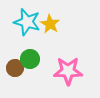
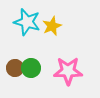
yellow star: moved 2 px right, 2 px down; rotated 18 degrees clockwise
green circle: moved 1 px right, 9 px down
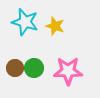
cyan star: moved 2 px left
yellow star: moved 3 px right; rotated 30 degrees counterclockwise
green circle: moved 3 px right
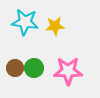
cyan star: rotated 8 degrees counterclockwise
yellow star: rotated 24 degrees counterclockwise
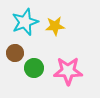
cyan star: rotated 28 degrees counterclockwise
brown circle: moved 15 px up
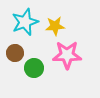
pink star: moved 1 px left, 16 px up
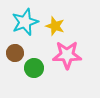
yellow star: rotated 24 degrees clockwise
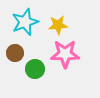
yellow star: moved 3 px right, 1 px up; rotated 24 degrees counterclockwise
pink star: moved 2 px left, 1 px up
green circle: moved 1 px right, 1 px down
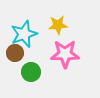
cyan star: moved 1 px left, 12 px down
green circle: moved 4 px left, 3 px down
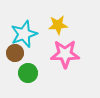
green circle: moved 3 px left, 1 px down
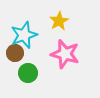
yellow star: moved 1 px right, 4 px up; rotated 24 degrees counterclockwise
cyan star: moved 1 px down
pink star: rotated 16 degrees clockwise
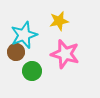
yellow star: rotated 18 degrees clockwise
brown circle: moved 1 px right, 1 px up
green circle: moved 4 px right, 2 px up
